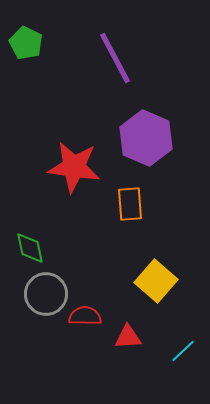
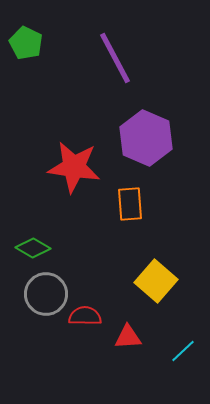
green diamond: moved 3 px right; rotated 48 degrees counterclockwise
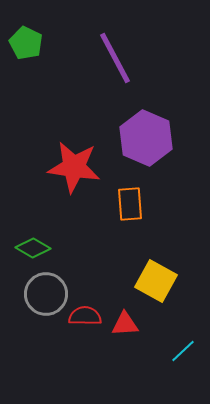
yellow square: rotated 12 degrees counterclockwise
red triangle: moved 3 px left, 13 px up
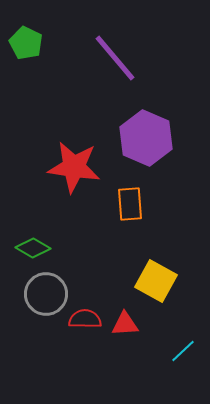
purple line: rotated 12 degrees counterclockwise
red semicircle: moved 3 px down
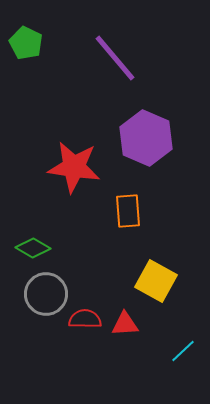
orange rectangle: moved 2 px left, 7 px down
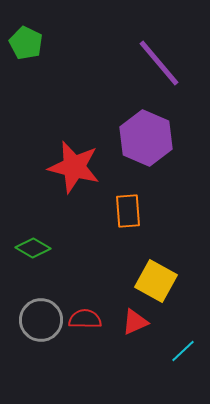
purple line: moved 44 px right, 5 px down
red star: rotated 6 degrees clockwise
gray circle: moved 5 px left, 26 px down
red triangle: moved 10 px right, 2 px up; rotated 20 degrees counterclockwise
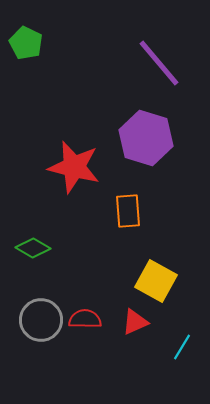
purple hexagon: rotated 6 degrees counterclockwise
cyan line: moved 1 px left, 4 px up; rotated 16 degrees counterclockwise
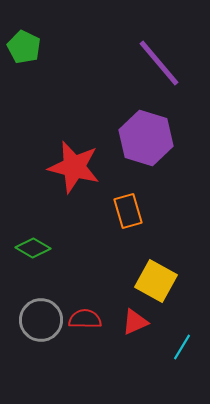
green pentagon: moved 2 px left, 4 px down
orange rectangle: rotated 12 degrees counterclockwise
